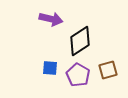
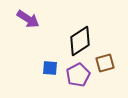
purple arrow: moved 23 px left; rotated 20 degrees clockwise
brown square: moved 3 px left, 7 px up
purple pentagon: rotated 15 degrees clockwise
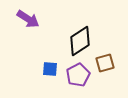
blue square: moved 1 px down
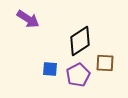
brown square: rotated 18 degrees clockwise
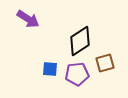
brown square: rotated 18 degrees counterclockwise
purple pentagon: moved 1 px left, 1 px up; rotated 20 degrees clockwise
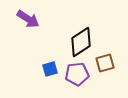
black diamond: moved 1 px right, 1 px down
blue square: rotated 21 degrees counterclockwise
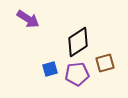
black diamond: moved 3 px left
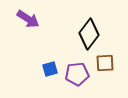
black diamond: moved 11 px right, 8 px up; rotated 20 degrees counterclockwise
brown square: rotated 12 degrees clockwise
